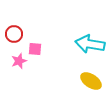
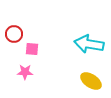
cyan arrow: moved 1 px left
pink square: moved 3 px left
pink star: moved 6 px right, 11 px down; rotated 21 degrees clockwise
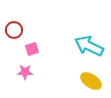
red circle: moved 4 px up
cyan arrow: moved 2 px down; rotated 16 degrees clockwise
pink square: rotated 24 degrees counterclockwise
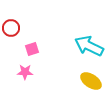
red circle: moved 3 px left, 2 px up
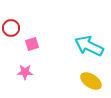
pink square: moved 5 px up
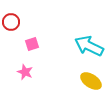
red circle: moved 6 px up
pink star: rotated 21 degrees clockwise
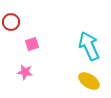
cyan arrow: rotated 40 degrees clockwise
pink star: rotated 14 degrees counterclockwise
yellow ellipse: moved 2 px left
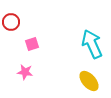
cyan arrow: moved 3 px right, 2 px up
yellow ellipse: rotated 15 degrees clockwise
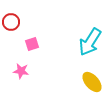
cyan arrow: moved 2 px left, 2 px up; rotated 124 degrees counterclockwise
pink star: moved 4 px left, 1 px up
yellow ellipse: moved 3 px right, 1 px down
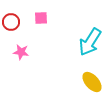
pink square: moved 9 px right, 26 px up; rotated 16 degrees clockwise
pink star: moved 19 px up
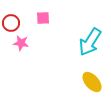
pink square: moved 2 px right
red circle: moved 1 px down
pink star: moved 9 px up
